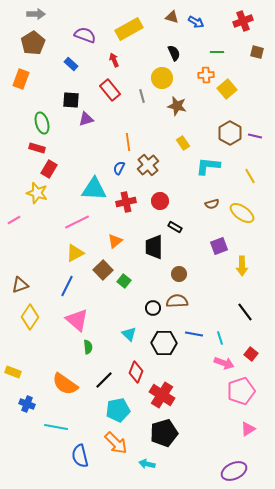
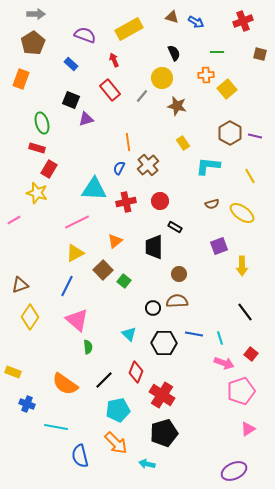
brown square at (257, 52): moved 3 px right, 2 px down
gray line at (142, 96): rotated 56 degrees clockwise
black square at (71, 100): rotated 18 degrees clockwise
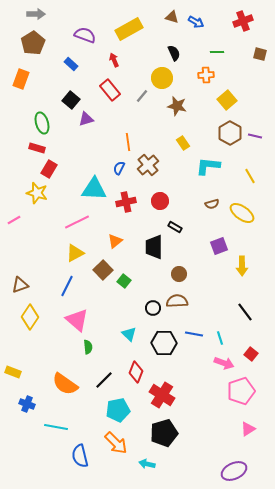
yellow square at (227, 89): moved 11 px down
black square at (71, 100): rotated 18 degrees clockwise
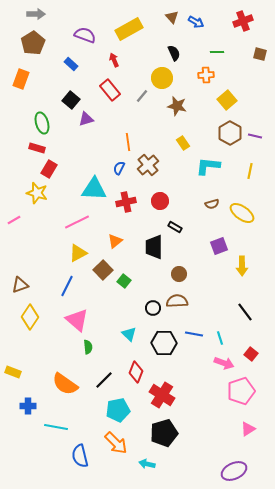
brown triangle at (172, 17): rotated 32 degrees clockwise
yellow line at (250, 176): moved 5 px up; rotated 42 degrees clockwise
yellow triangle at (75, 253): moved 3 px right
blue cross at (27, 404): moved 1 px right, 2 px down; rotated 21 degrees counterclockwise
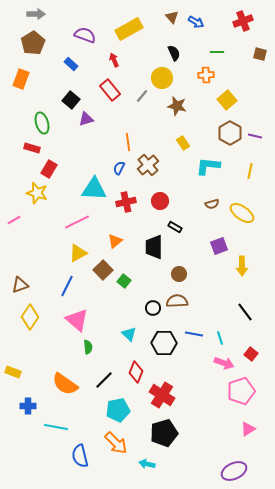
red rectangle at (37, 148): moved 5 px left
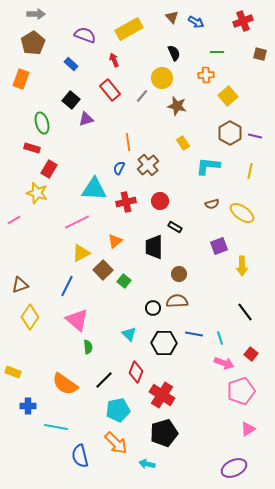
yellow square at (227, 100): moved 1 px right, 4 px up
yellow triangle at (78, 253): moved 3 px right
purple ellipse at (234, 471): moved 3 px up
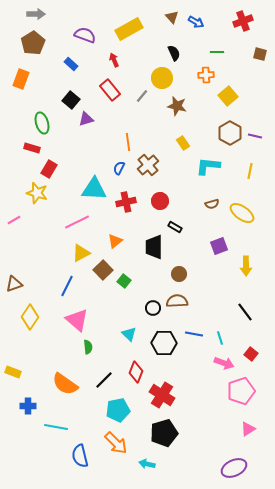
yellow arrow at (242, 266): moved 4 px right
brown triangle at (20, 285): moved 6 px left, 1 px up
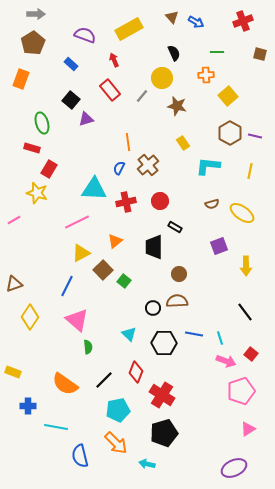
pink arrow at (224, 363): moved 2 px right, 2 px up
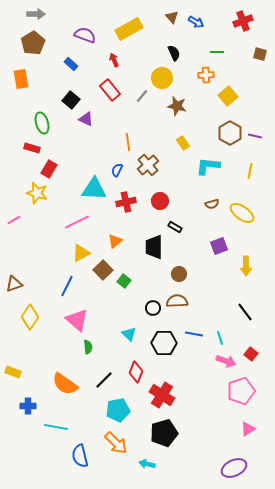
orange rectangle at (21, 79): rotated 30 degrees counterclockwise
purple triangle at (86, 119): rotated 42 degrees clockwise
blue semicircle at (119, 168): moved 2 px left, 2 px down
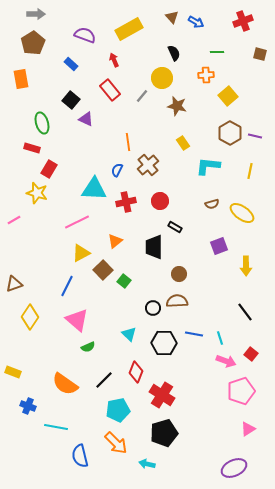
green semicircle at (88, 347): rotated 72 degrees clockwise
blue cross at (28, 406): rotated 21 degrees clockwise
